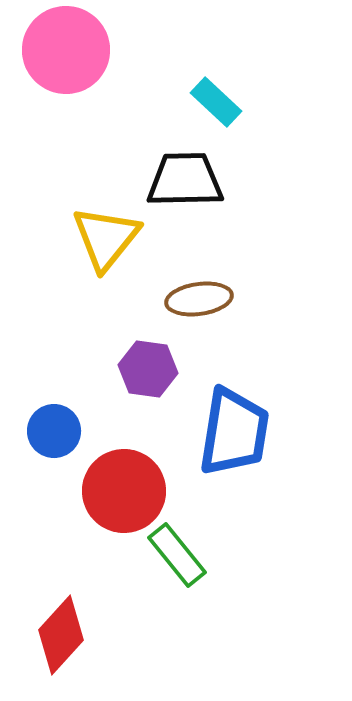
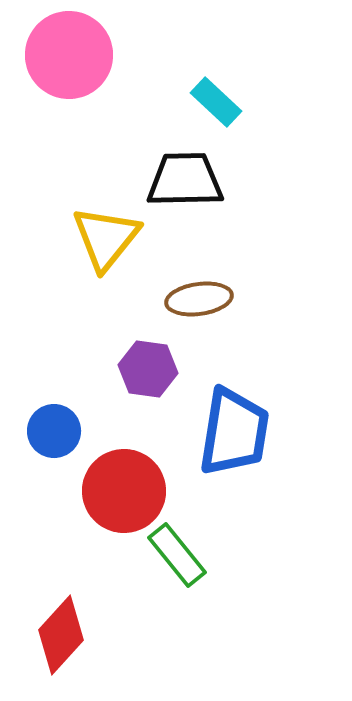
pink circle: moved 3 px right, 5 px down
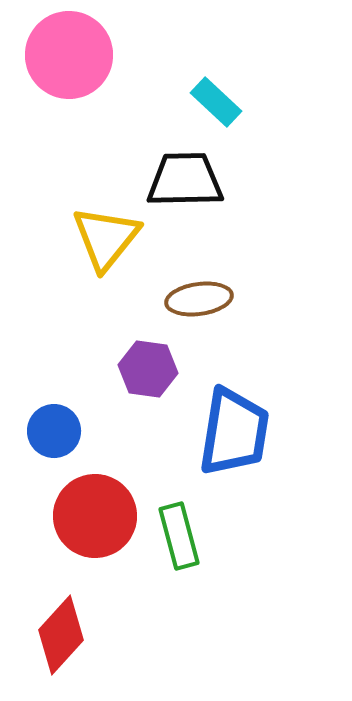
red circle: moved 29 px left, 25 px down
green rectangle: moved 2 px right, 19 px up; rotated 24 degrees clockwise
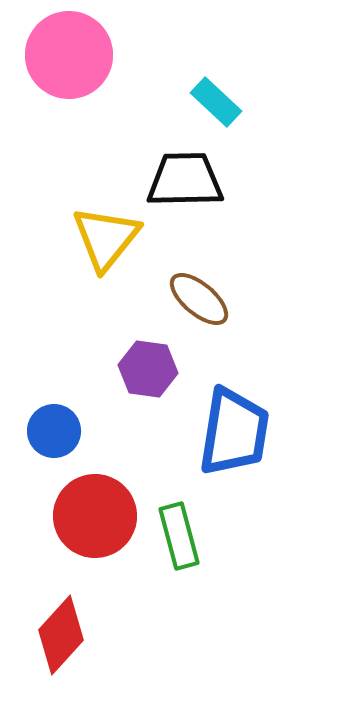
brown ellipse: rotated 48 degrees clockwise
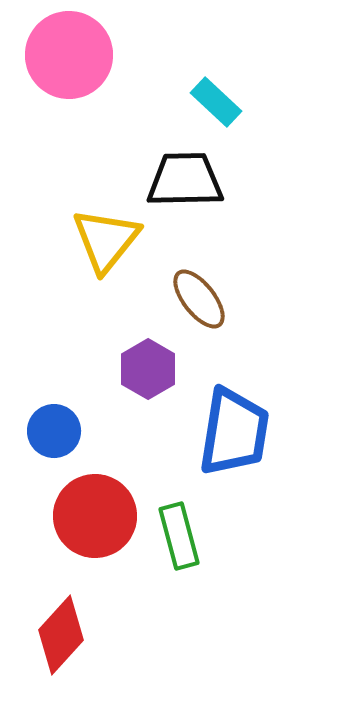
yellow triangle: moved 2 px down
brown ellipse: rotated 12 degrees clockwise
purple hexagon: rotated 22 degrees clockwise
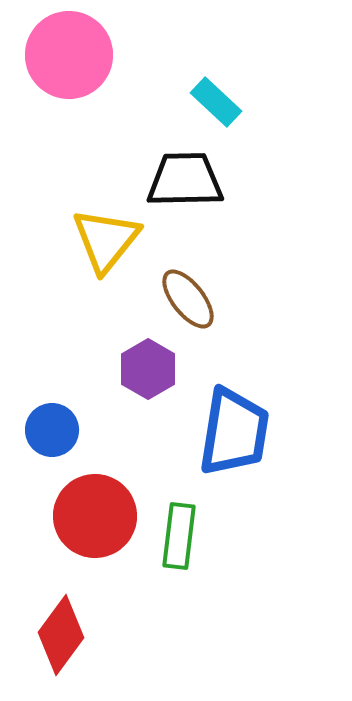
brown ellipse: moved 11 px left
blue circle: moved 2 px left, 1 px up
green rectangle: rotated 22 degrees clockwise
red diamond: rotated 6 degrees counterclockwise
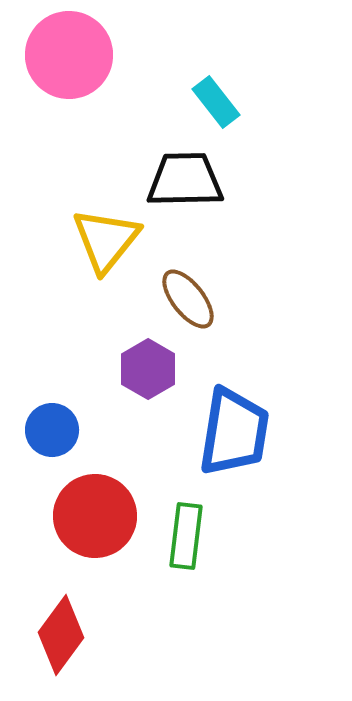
cyan rectangle: rotated 9 degrees clockwise
green rectangle: moved 7 px right
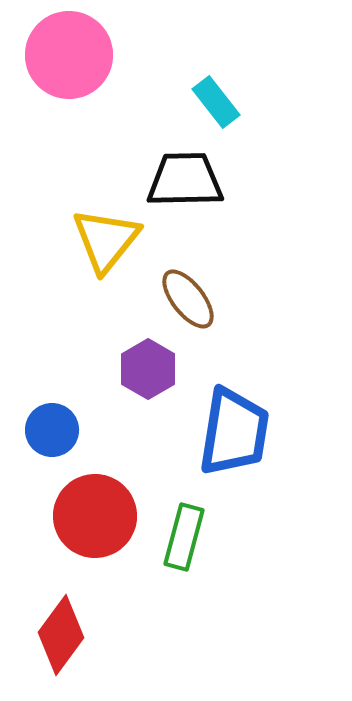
green rectangle: moved 2 px left, 1 px down; rotated 8 degrees clockwise
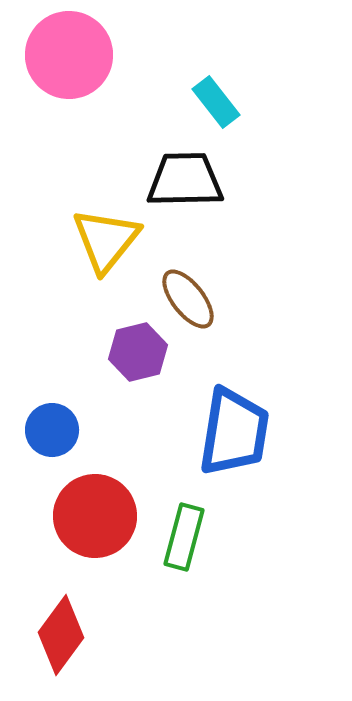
purple hexagon: moved 10 px left, 17 px up; rotated 16 degrees clockwise
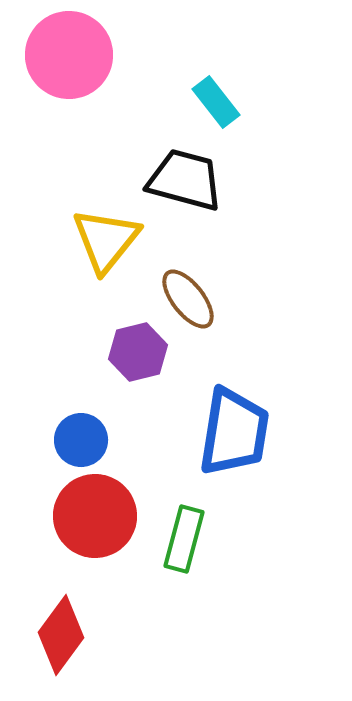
black trapezoid: rotated 16 degrees clockwise
blue circle: moved 29 px right, 10 px down
green rectangle: moved 2 px down
